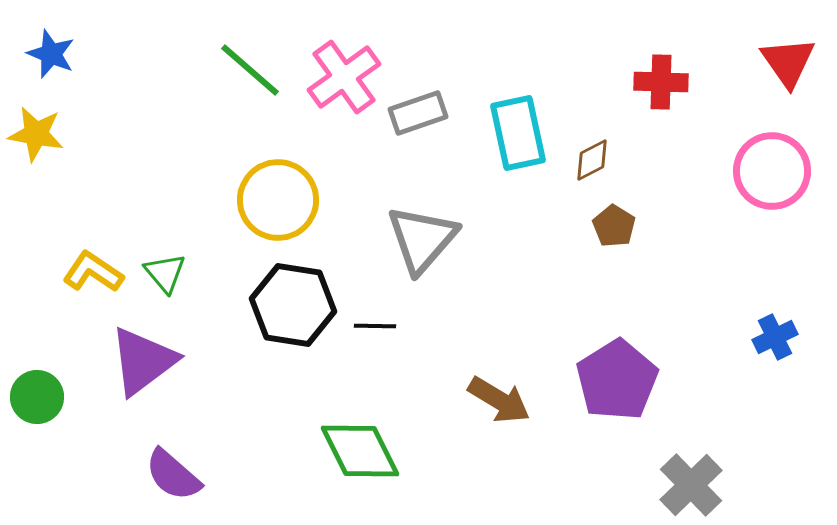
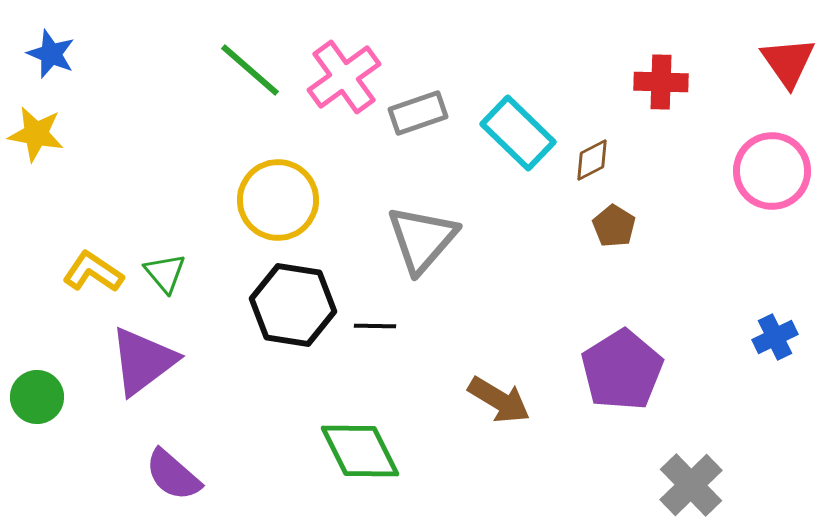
cyan rectangle: rotated 34 degrees counterclockwise
purple pentagon: moved 5 px right, 10 px up
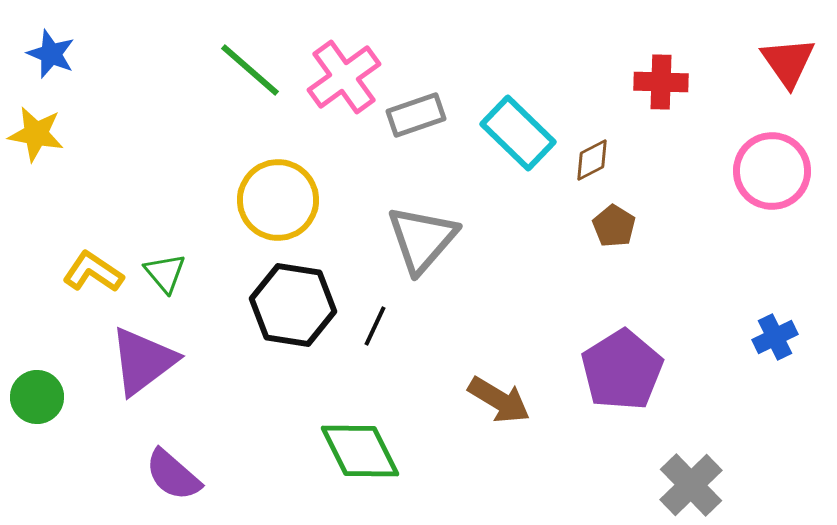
gray rectangle: moved 2 px left, 2 px down
black line: rotated 66 degrees counterclockwise
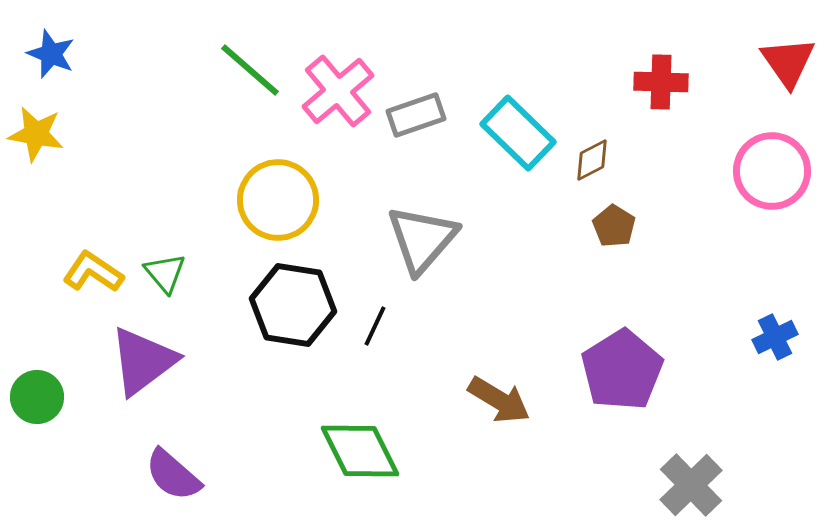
pink cross: moved 6 px left, 14 px down; rotated 4 degrees counterclockwise
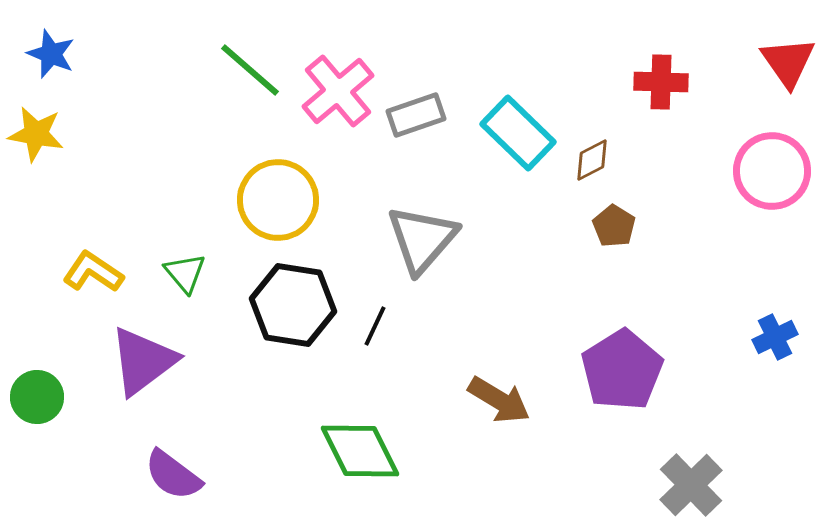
green triangle: moved 20 px right
purple semicircle: rotated 4 degrees counterclockwise
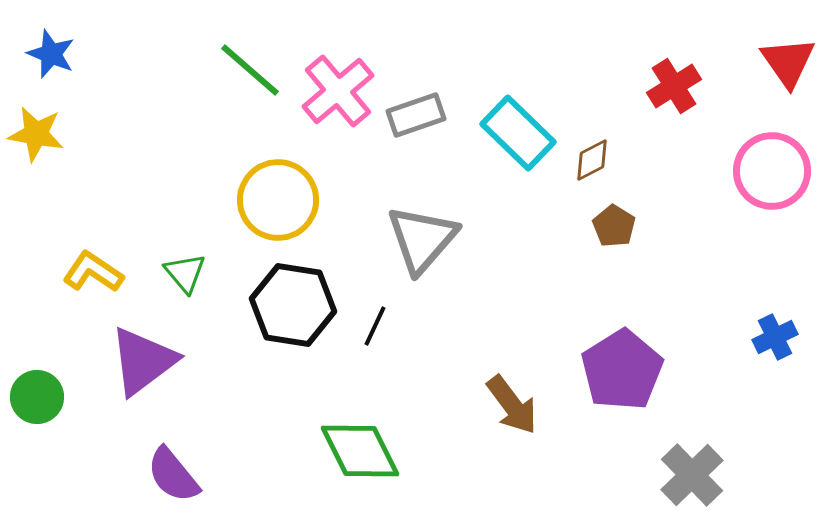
red cross: moved 13 px right, 4 px down; rotated 34 degrees counterclockwise
brown arrow: moved 13 px right, 5 px down; rotated 22 degrees clockwise
purple semicircle: rotated 14 degrees clockwise
gray cross: moved 1 px right, 10 px up
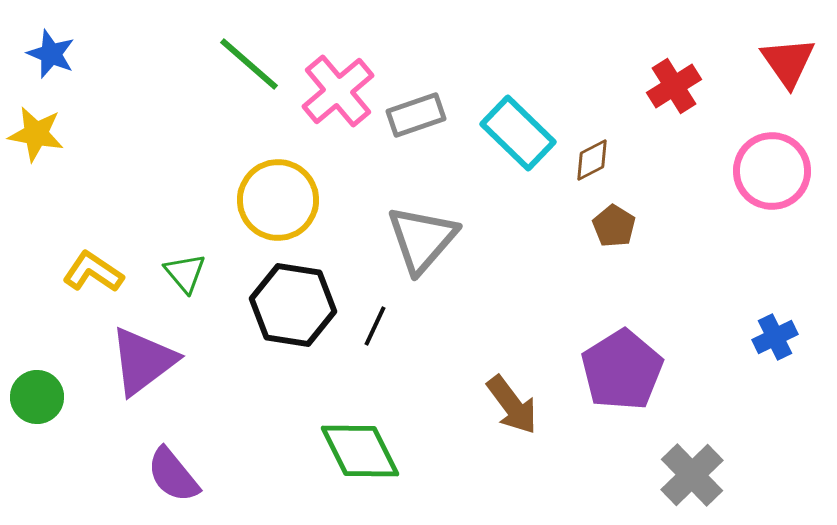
green line: moved 1 px left, 6 px up
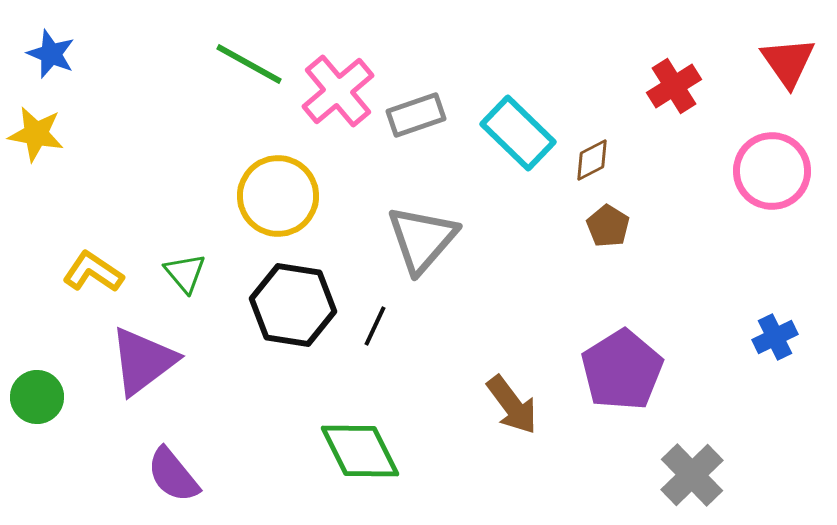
green line: rotated 12 degrees counterclockwise
yellow circle: moved 4 px up
brown pentagon: moved 6 px left
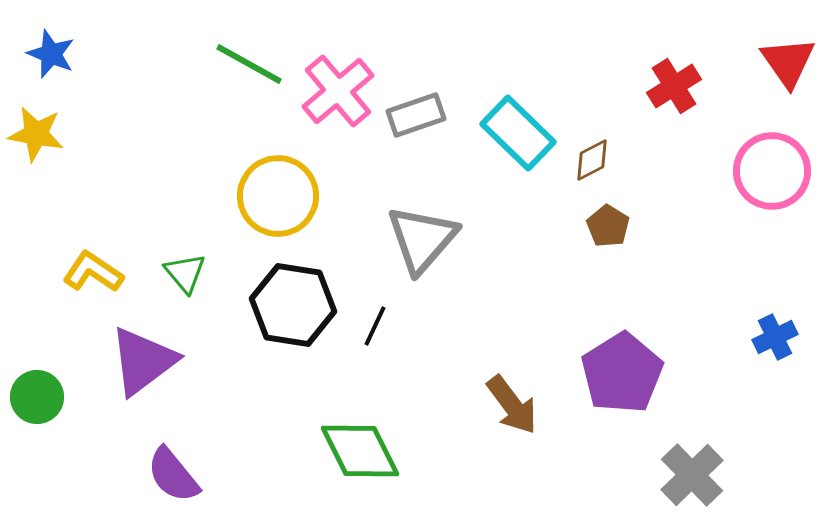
purple pentagon: moved 3 px down
